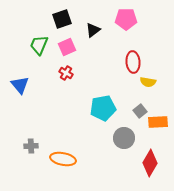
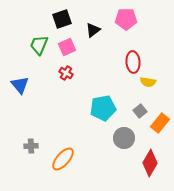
orange rectangle: moved 2 px right, 1 px down; rotated 48 degrees counterclockwise
orange ellipse: rotated 60 degrees counterclockwise
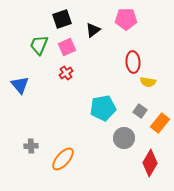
red cross: rotated 24 degrees clockwise
gray square: rotated 16 degrees counterclockwise
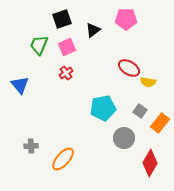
red ellipse: moved 4 px left, 6 px down; rotated 55 degrees counterclockwise
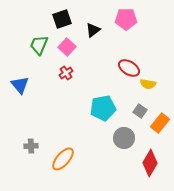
pink square: rotated 24 degrees counterclockwise
yellow semicircle: moved 2 px down
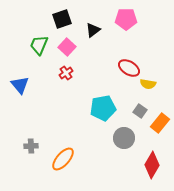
red diamond: moved 2 px right, 2 px down
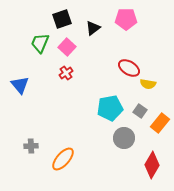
black triangle: moved 2 px up
green trapezoid: moved 1 px right, 2 px up
cyan pentagon: moved 7 px right
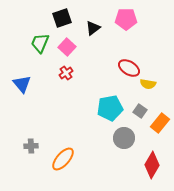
black square: moved 1 px up
blue triangle: moved 2 px right, 1 px up
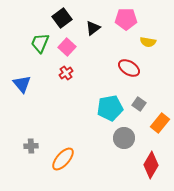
black square: rotated 18 degrees counterclockwise
yellow semicircle: moved 42 px up
gray square: moved 1 px left, 7 px up
red diamond: moved 1 px left
